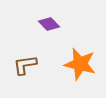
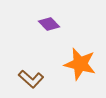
brown L-shape: moved 6 px right, 14 px down; rotated 130 degrees counterclockwise
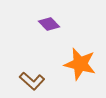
brown L-shape: moved 1 px right, 2 px down
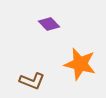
brown L-shape: rotated 20 degrees counterclockwise
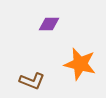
purple diamond: rotated 45 degrees counterclockwise
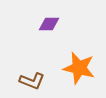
orange star: moved 1 px left, 4 px down
